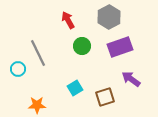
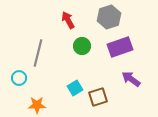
gray hexagon: rotated 10 degrees clockwise
gray line: rotated 40 degrees clockwise
cyan circle: moved 1 px right, 9 px down
brown square: moved 7 px left
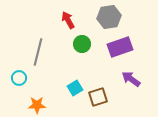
gray hexagon: rotated 10 degrees clockwise
green circle: moved 2 px up
gray line: moved 1 px up
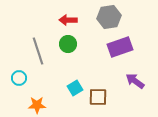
red arrow: rotated 60 degrees counterclockwise
green circle: moved 14 px left
gray line: moved 1 px up; rotated 32 degrees counterclockwise
purple arrow: moved 4 px right, 2 px down
brown square: rotated 18 degrees clockwise
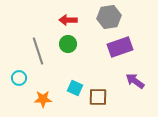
cyan square: rotated 35 degrees counterclockwise
orange star: moved 6 px right, 6 px up
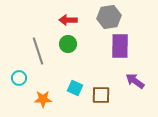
purple rectangle: moved 1 px up; rotated 70 degrees counterclockwise
brown square: moved 3 px right, 2 px up
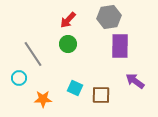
red arrow: rotated 48 degrees counterclockwise
gray line: moved 5 px left, 3 px down; rotated 16 degrees counterclockwise
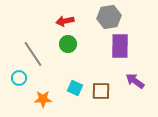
red arrow: moved 3 px left, 1 px down; rotated 36 degrees clockwise
brown square: moved 4 px up
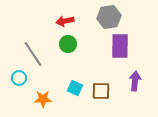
purple arrow: rotated 60 degrees clockwise
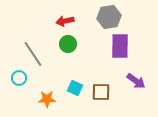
purple arrow: moved 1 px right; rotated 120 degrees clockwise
brown square: moved 1 px down
orange star: moved 4 px right
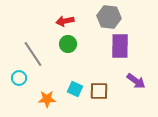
gray hexagon: rotated 15 degrees clockwise
cyan square: moved 1 px down
brown square: moved 2 px left, 1 px up
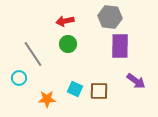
gray hexagon: moved 1 px right
